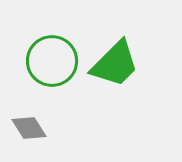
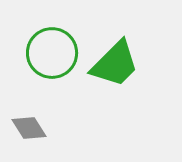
green circle: moved 8 px up
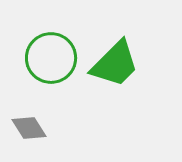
green circle: moved 1 px left, 5 px down
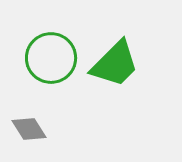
gray diamond: moved 1 px down
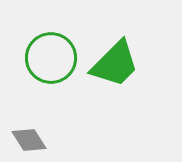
gray diamond: moved 11 px down
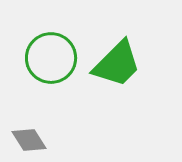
green trapezoid: moved 2 px right
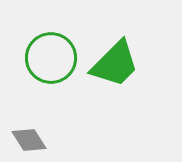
green trapezoid: moved 2 px left
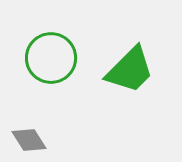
green trapezoid: moved 15 px right, 6 px down
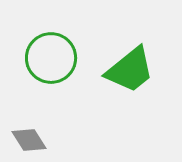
green trapezoid: rotated 6 degrees clockwise
